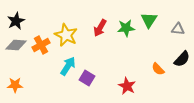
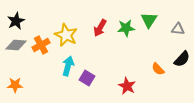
cyan arrow: rotated 18 degrees counterclockwise
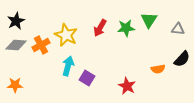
orange semicircle: rotated 56 degrees counterclockwise
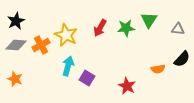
orange star: moved 6 px up; rotated 21 degrees clockwise
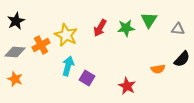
gray diamond: moved 1 px left, 7 px down
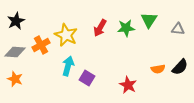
black semicircle: moved 2 px left, 8 px down
red star: moved 1 px right, 1 px up
